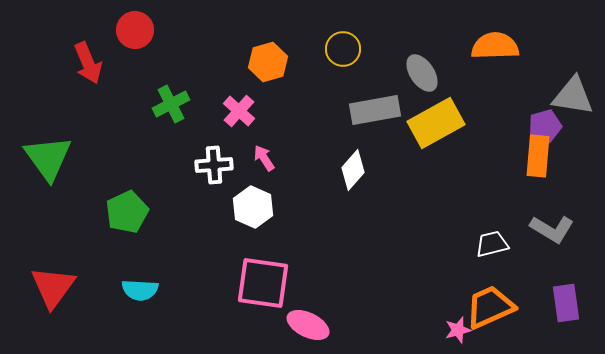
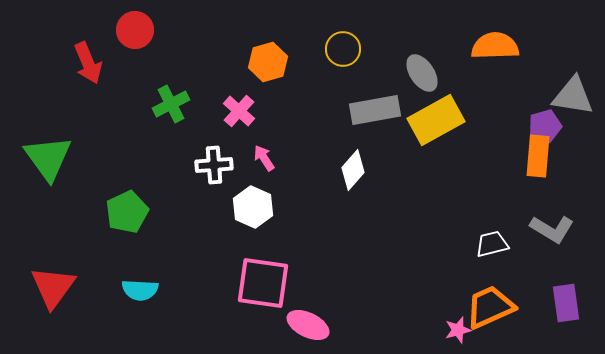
yellow rectangle: moved 3 px up
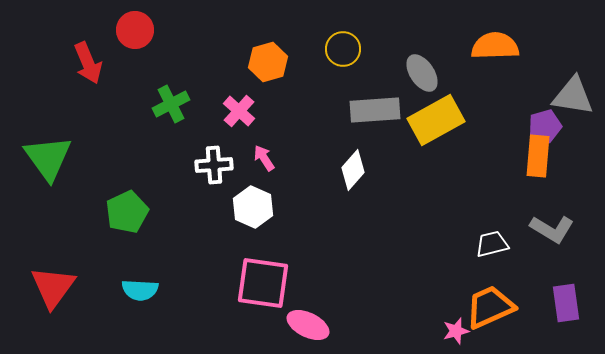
gray rectangle: rotated 6 degrees clockwise
pink star: moved 2 px left, 1 px down
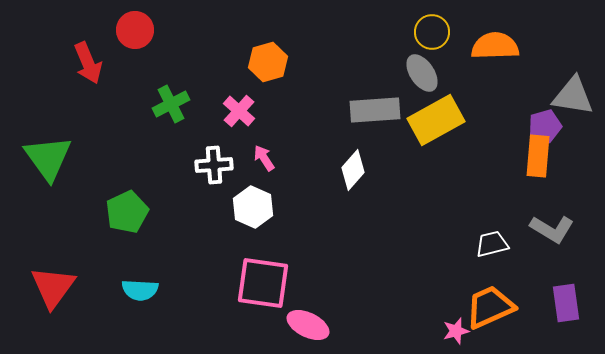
yellow circle: moved 89 px right, 17 px up
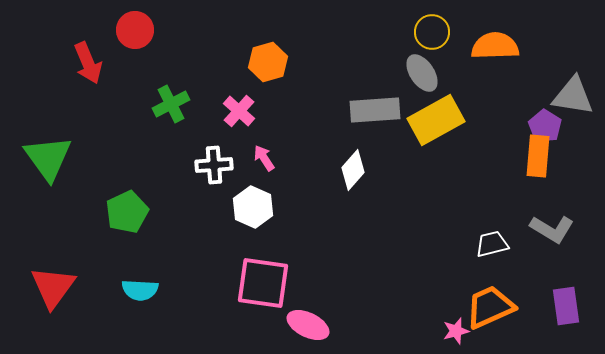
purple pentagon: rotated 24 degrees counterclockwise
purple rectangle: moved 3 px down
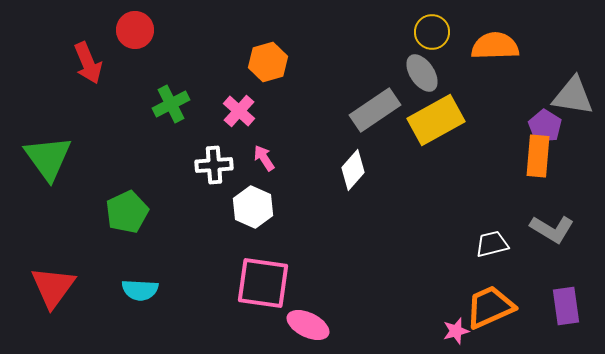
gray rectangle: rotated 30 degrees counterclockwise
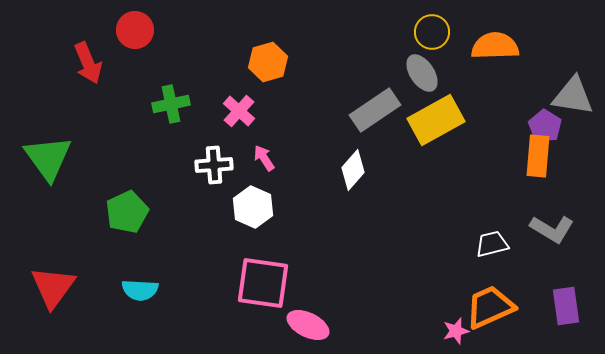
green cross: rotated 15 degrees clockwise
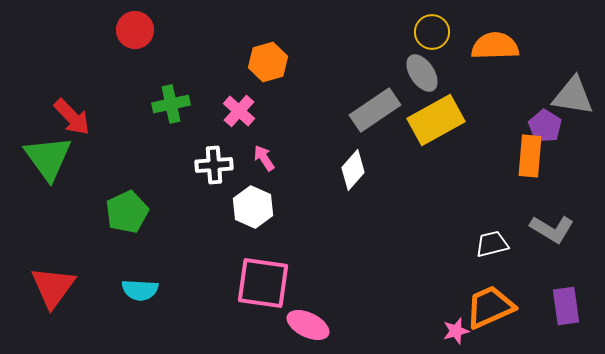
red arrow: moved 16 px left, 54 px down; rotated 21 degrees counterclockwise
orange rectangle: moved 8 px left
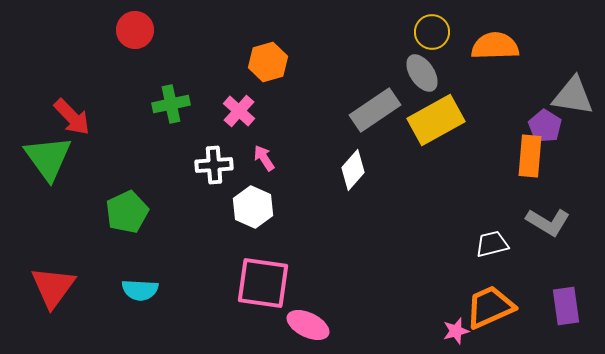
gray L-shape: moved 4 px left, 7 px up
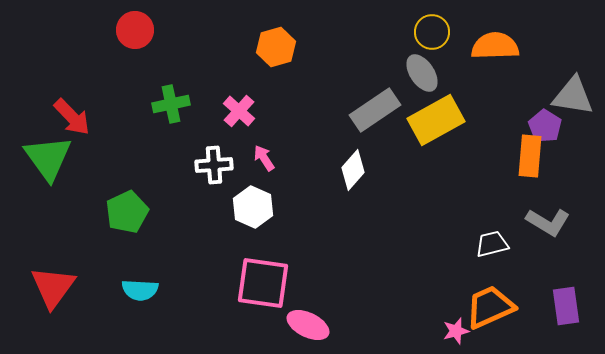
orange hexagon: moved 8 px right, 15 px up
